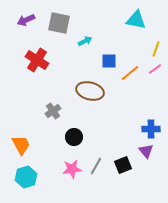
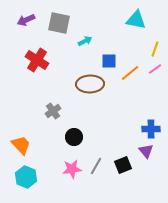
yellow line: moved 1 px left
brown ellipse: moved 7 px up; rotated 16 degrees counterclockwise
orange trapezoid: rotated 15 degrees counterclockwise
cyan hexagon: rotated 20 degrees counterclockwise
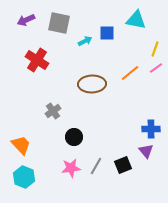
blue square: moved 2 px left, 28 px up
pink line: moved 1 px right, 1 px up
brown ellipse: moved 2 px right
pink star: moved 1 px left, 1 px up
cyan hexagon: moved 2 px left
